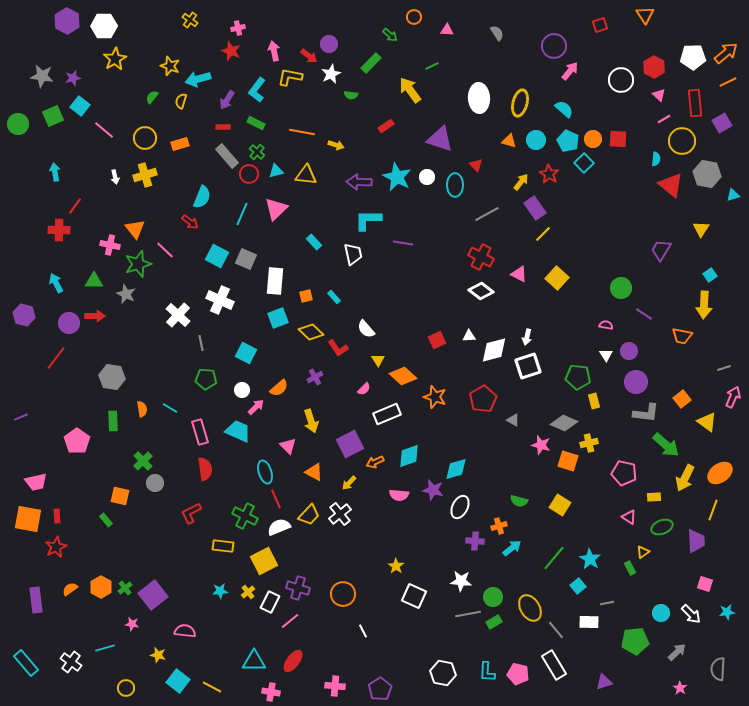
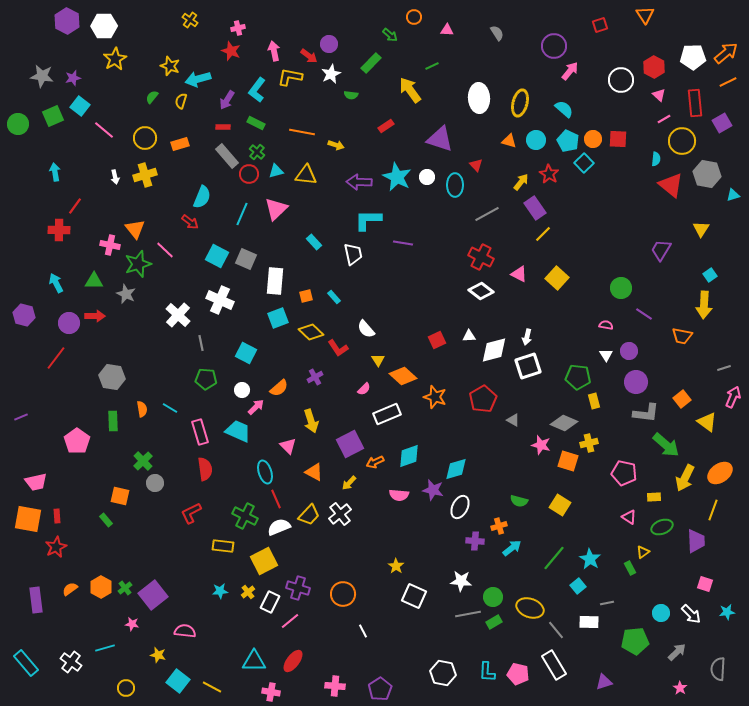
yellow ellipse at (530, 608): rotated 40 degrees counterclockwise
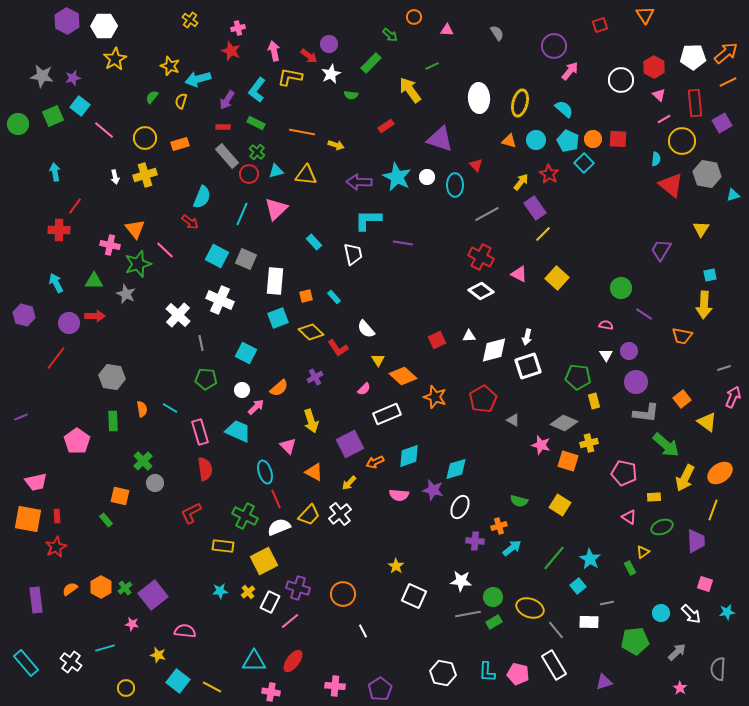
cyan square at (710, 275): rotated 24 degrees clockwise
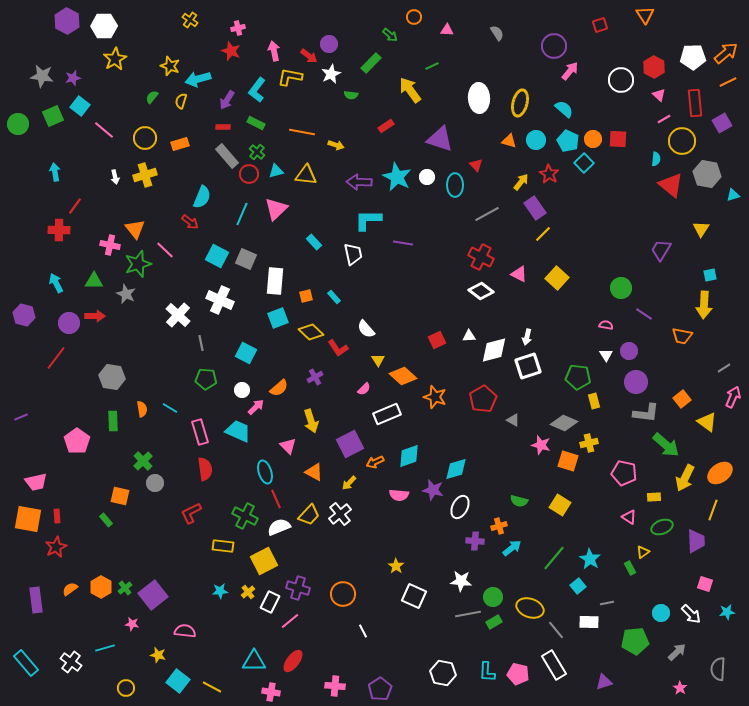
gray line at (724, 368): rotated 16 degrees counterclockwise
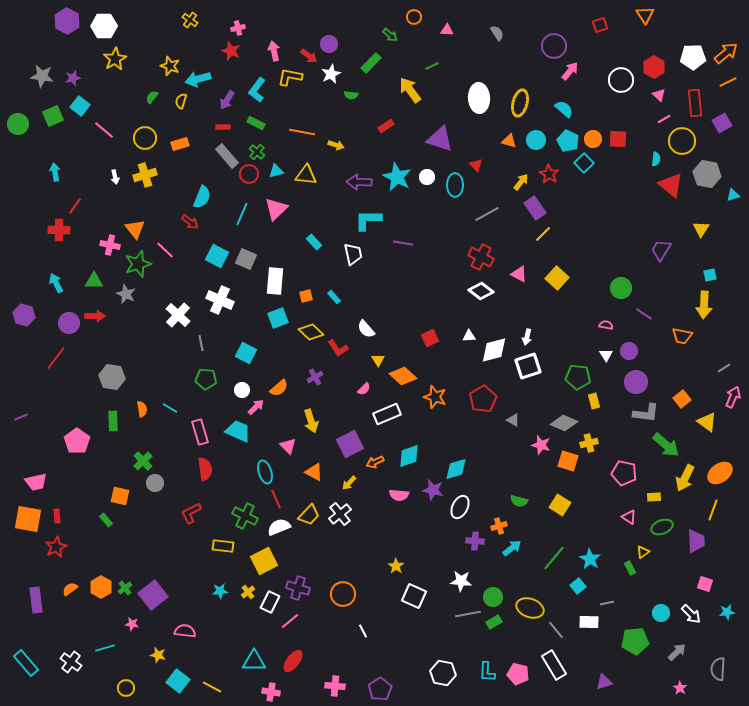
red square at (437, 340): moved 7 px left, 2 px up
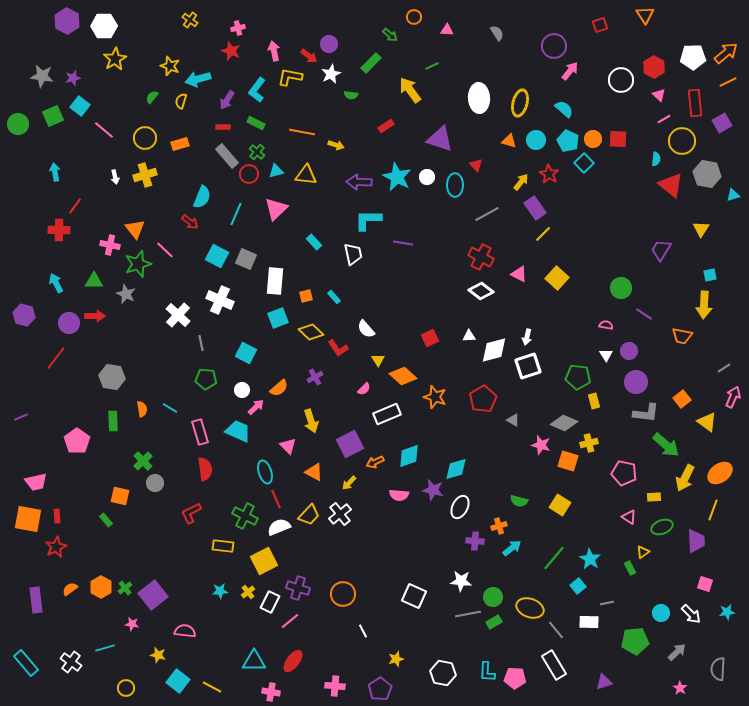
cyan line at (242, 214): moved 6 px left
yellow star at (396, 566): moved 93 px down; rotated 21 degrees clockwise
pink pentagon at (518, 674): moved 3 px left, 4 px down; rotated 10 degrees counterclockwise
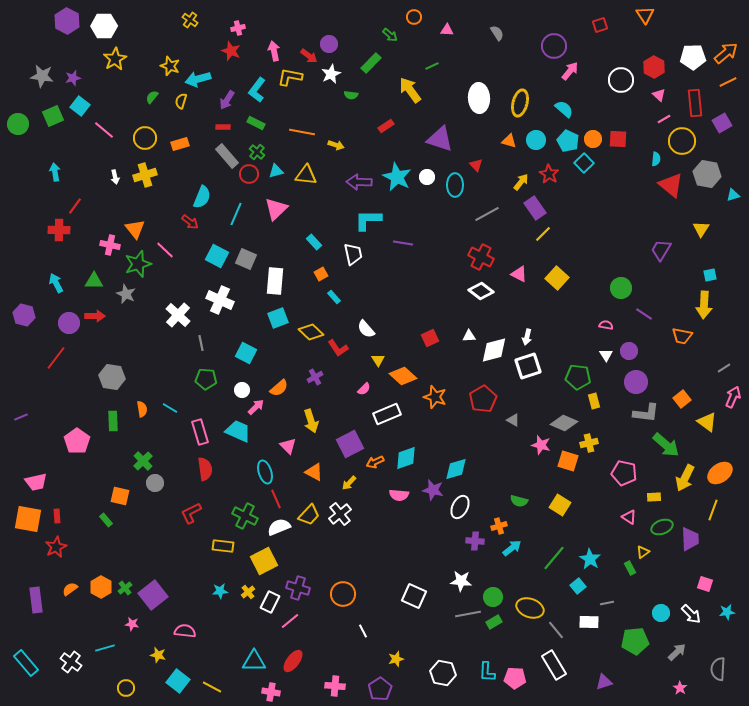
orange square at (306, 296): moved 15 px right, 22 px up; rotated 16 degrees counterclockwise
cyan diamond at (409, 456): moved 3 px left, 2 px down
purple trapezoid at (696, 541): moved 6 px left, 2 px up
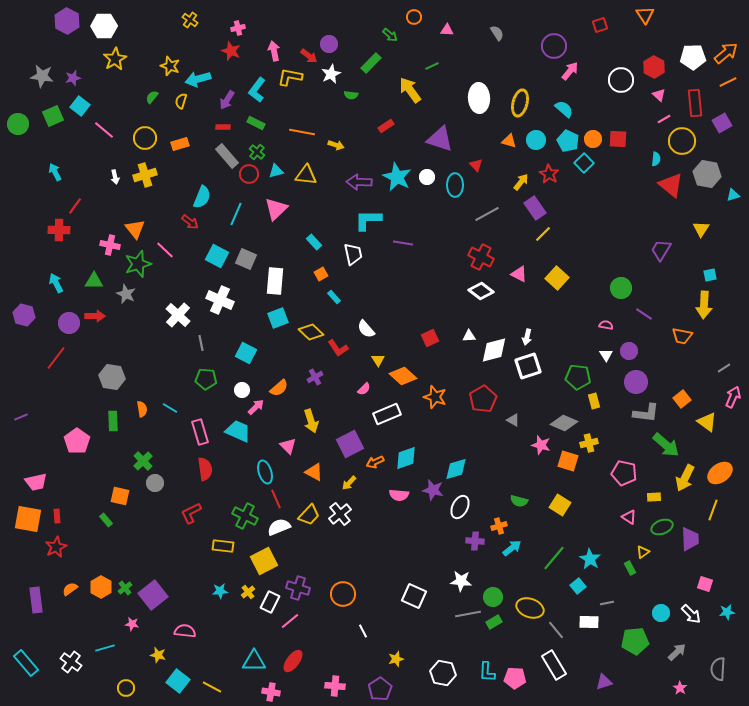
cyan arrow at (55, 172): rotated 18 degrees counterclockwise
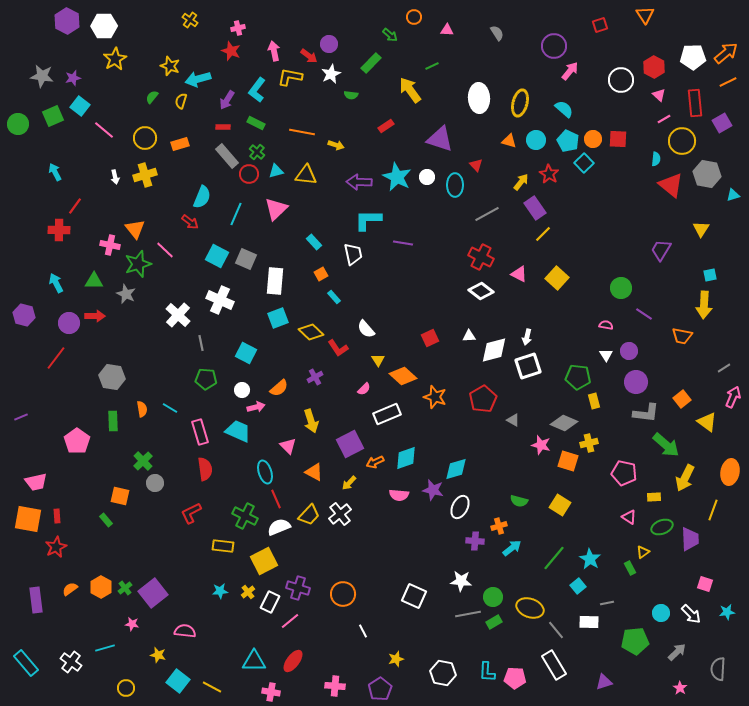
pink arrow at (256, 407): rotated 30 degrees clockwise
orange ellipse at (720, 473): moved 10 px right, 1 px up; rotated 45 degrees counterclockwise
purple square at (153, 595): moved 2 px up
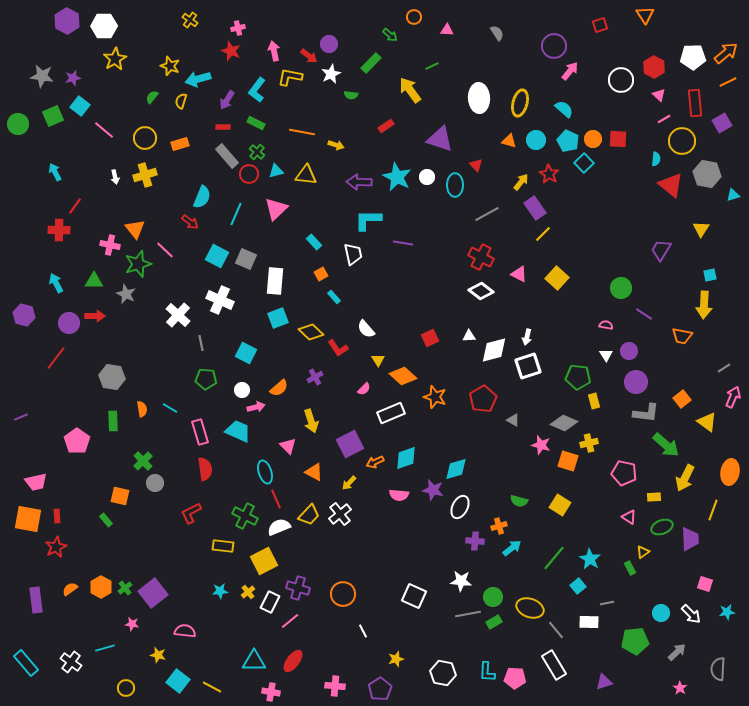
white rectangle at (387, 414): moved 4 px right, 1 px up
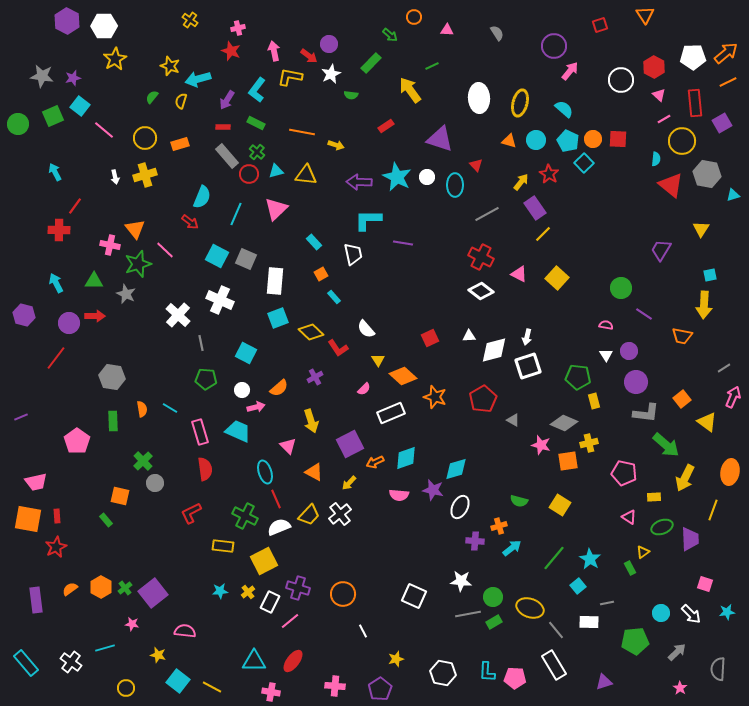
orange square at (568, 461): rotated 25 degrees counterclockwise
